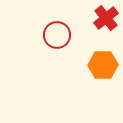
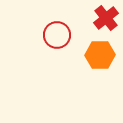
orange hexagon: moved 3 px left, 10 px up
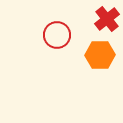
red cross: moved 1 px right, 1 px down
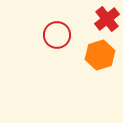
orange hexagon: rotated 16 degrees counterclockwise
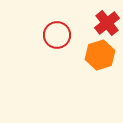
red cross: moved 4 px down
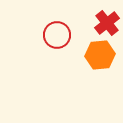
orange hexagon: rotated 12 degrees clockwise
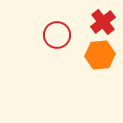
red cross: moved 4 px left, 1 px up
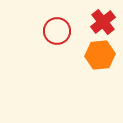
red circle: moved 4 px up
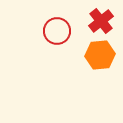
red cross: moved 2 px left, 1 px up
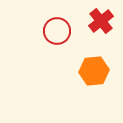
orange hexagon: moved 6 px left, 16 px down
